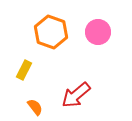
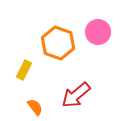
orange hexagon: moved 7 px right, 11 px down
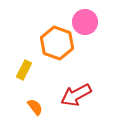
pink circle: moved 13 px left, 10 px up
orange hexagon: moved 1 px left
red arrow: rotated 12 degrees clockwise
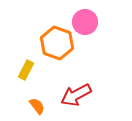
yellow rectangle: moved 2 px right
orange semicircle: moved 2 px right, 1 px up
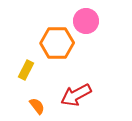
pink circle: moved 1 px right, 1 px up
orange hexagon: rotated 20 degrees counterclockwise
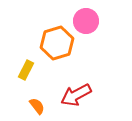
orange hexagon: rotated 16 degrees counterclockwise
